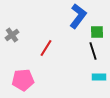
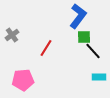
green square: moved 13 px left, 5 px down
black line: rotated 24 degrees counterclockwise
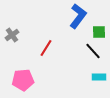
green square: moved 15 px right, 5 px up
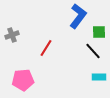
gray cross: rotated 16 degrees clockwise
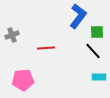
green square: moved 2 px left
red line: rotated 54 degrees clockwise
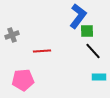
green square: moved 10 px left, 1 px up
red line: moved 4 px left, 3 px down
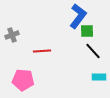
pink pentagon: rotated 10 degrees clockwise
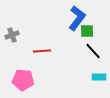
blue L-shape: moved 1 px left, 2 px down
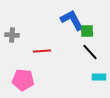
blue L-shape: moved 5 px left, 2 px down; rotated 65 degrees counterclockwise
gray cross: rotated 24 degrees clockwise
black line: moved 3 px left, 1 px down
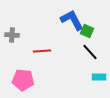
green square: rotated 24 degrees clockwise
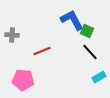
red line: rotated 18 degrees counterclockwise
cyan rectangle: rotated 32 degrees counterclockwise
